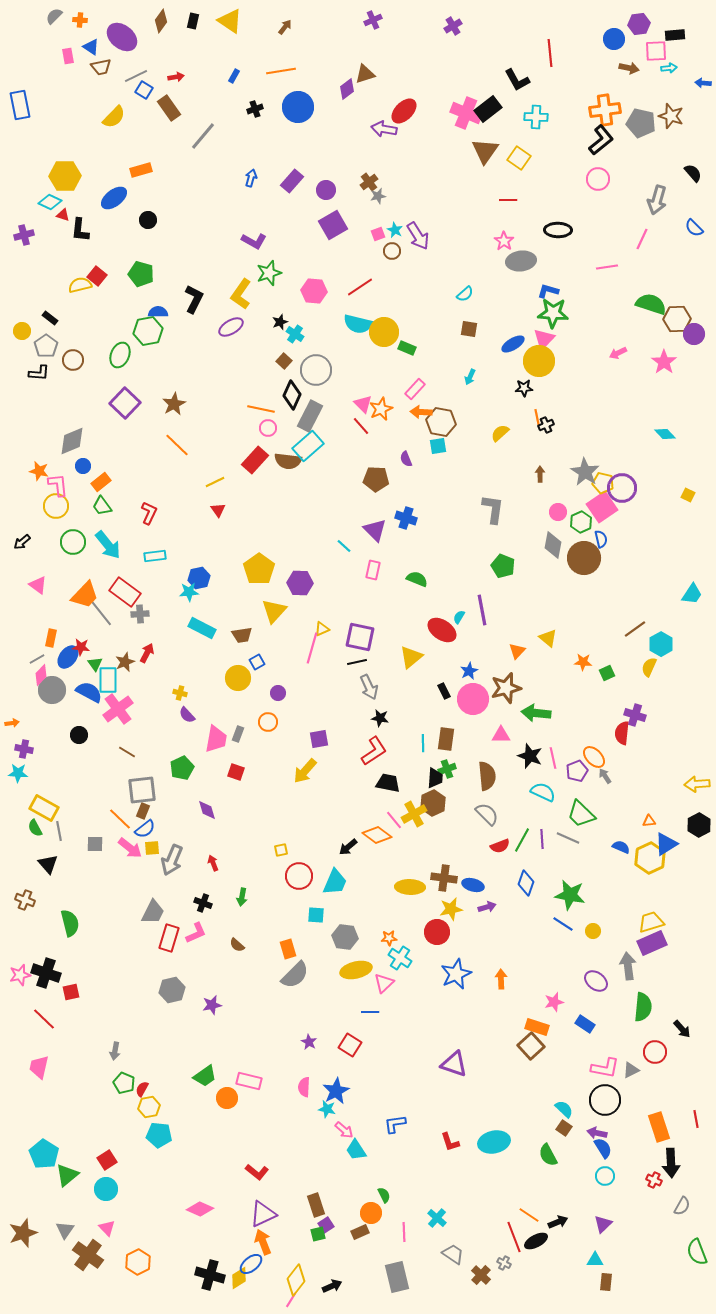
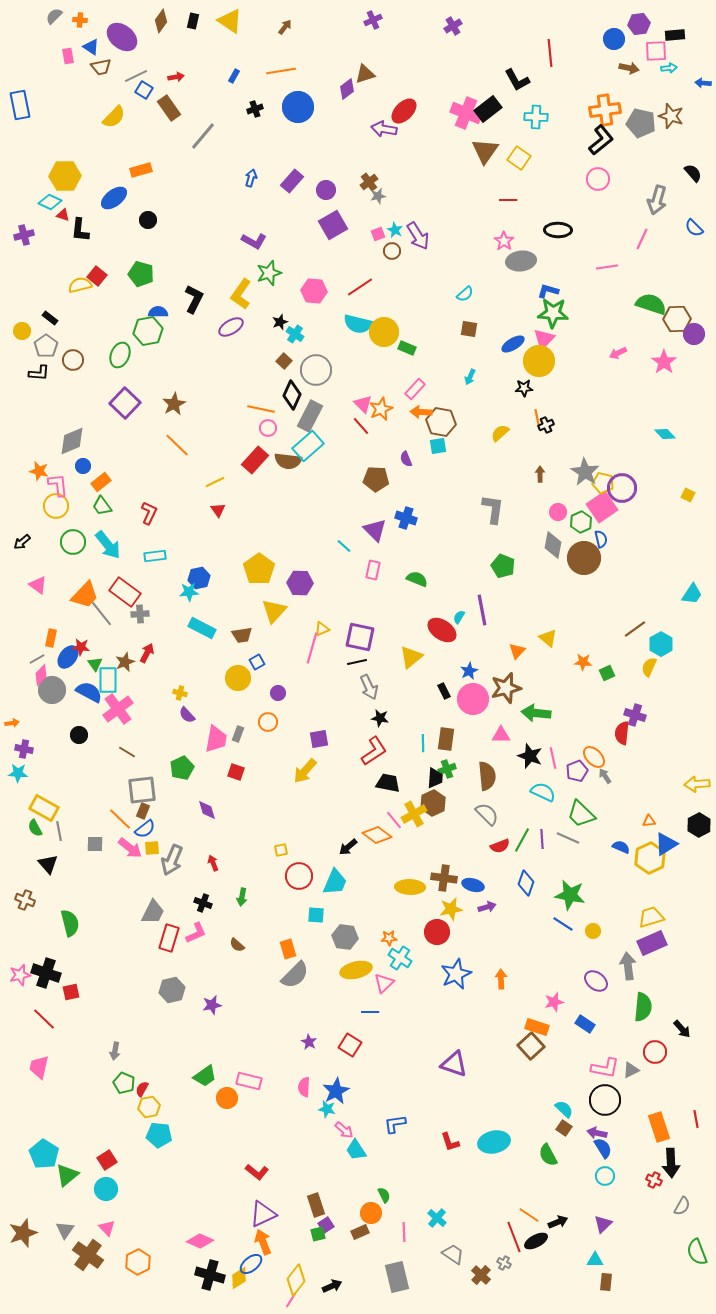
yellow trapezoid at (651, 922): moved 5 px up
pink diamond at (200, 1209): moved 32 px down
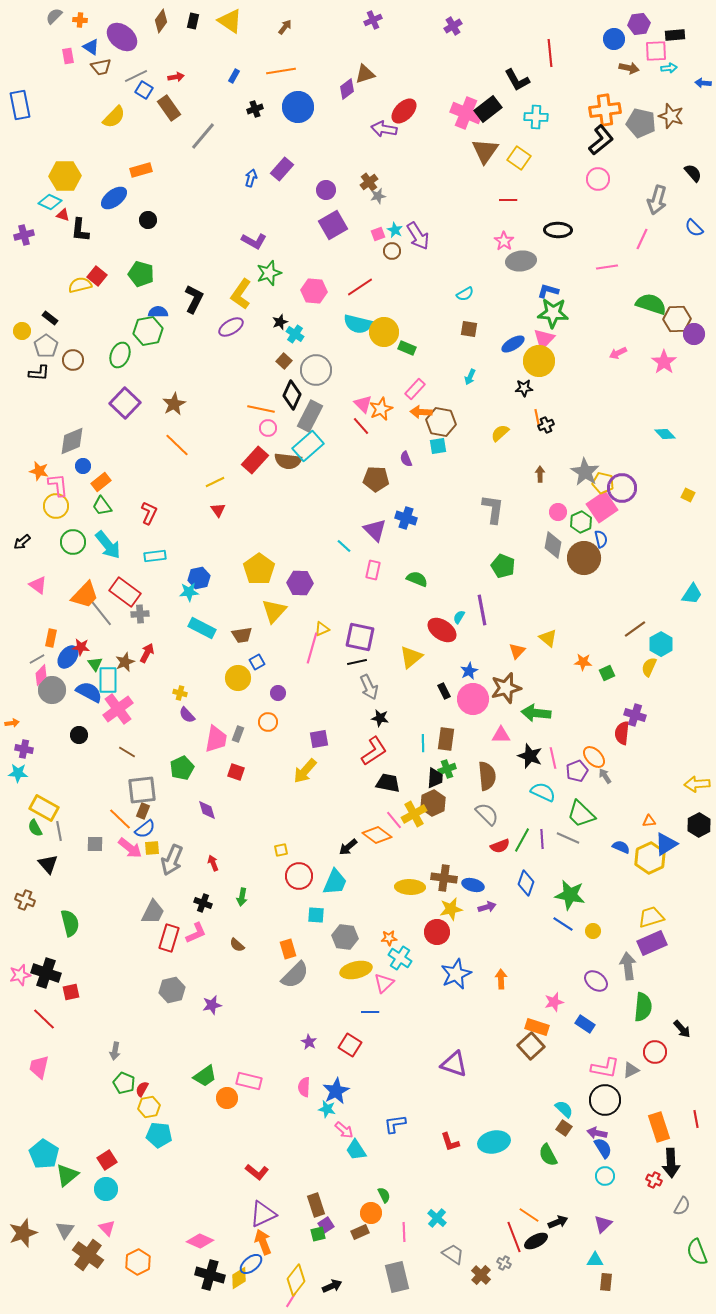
purple rectangle at (292, 181): moved 10 px left, 12 px up
cyan semicircle at (465, 294): rotated 12 degrees clockwise
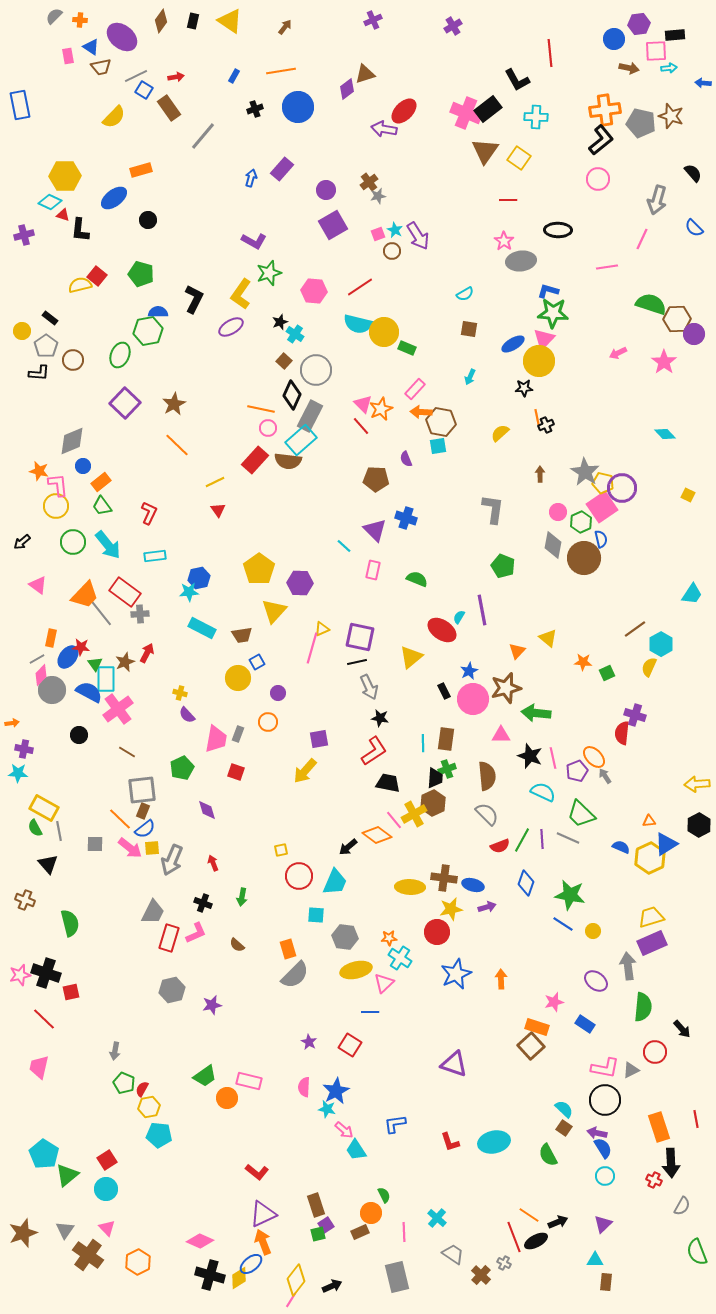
cyan rectangle at (308, 446): moved 7 px left, 6 px up
cyan rectangle at (108, 680): moved 2 px left, 1 px up
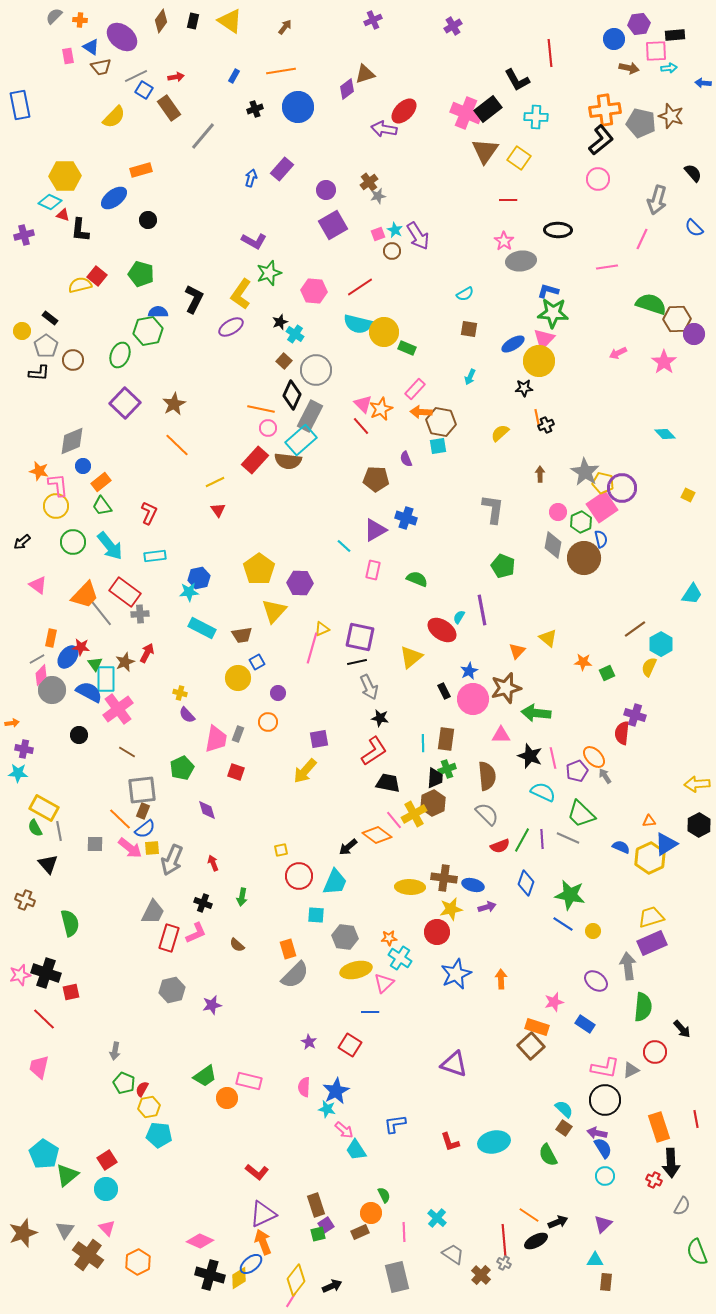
purple triangle at (375, 530): rotated 45 degrees clockwise
cyan arrow at (108, 545): moved 2 px right, 1 px down
red line at (514, 1237): moved 10 px left, 3 px down; rotated 16 degrees clockwise
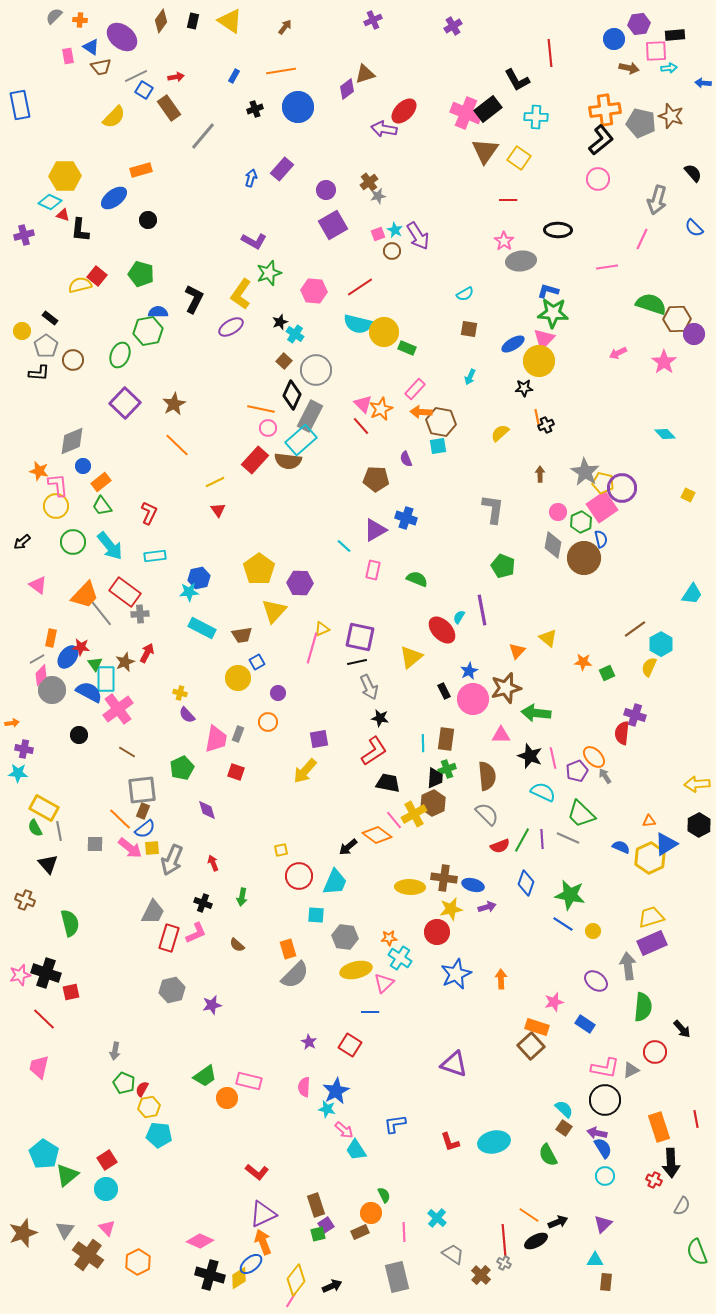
red ellipse at (442, 630): rotated 12 degrees clockwise
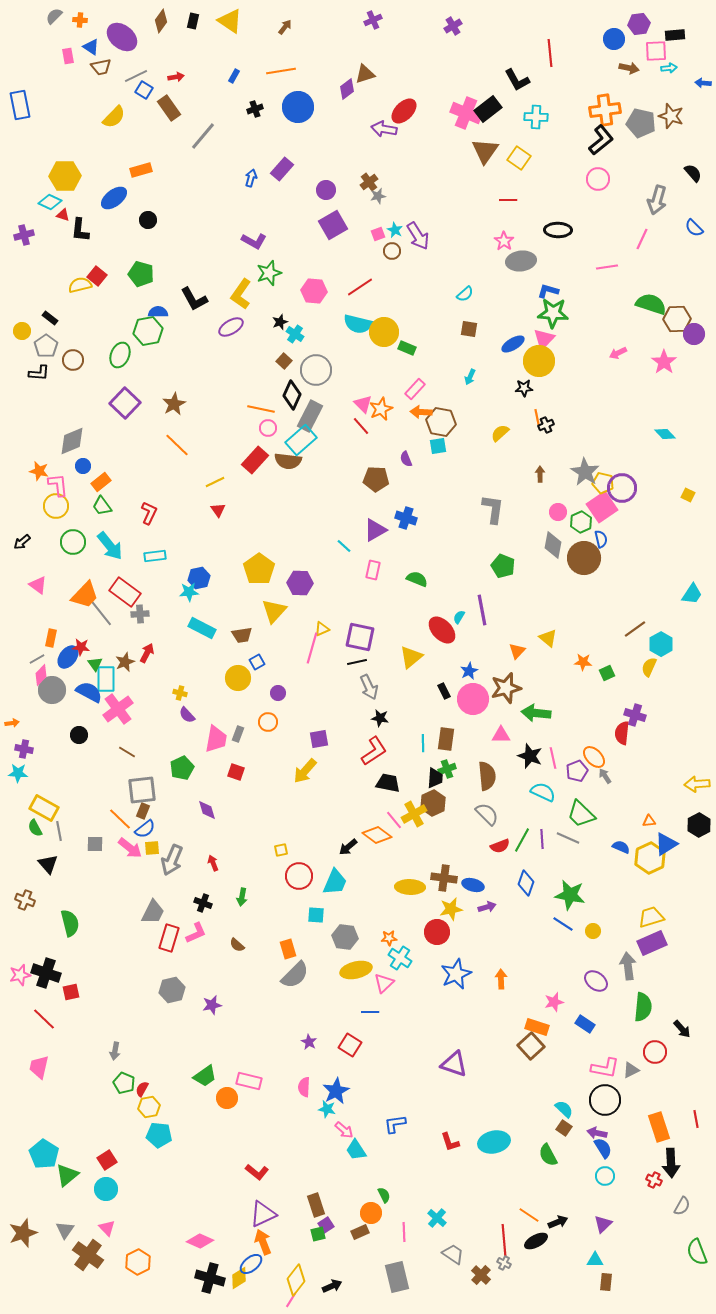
cyan semicircle at (465, 294): rotated 12 degrees counterclockwise
black L-shape at (194, 299): rotated 124 degrees clockwise
black cross at (210, 1275): moved 3 px down
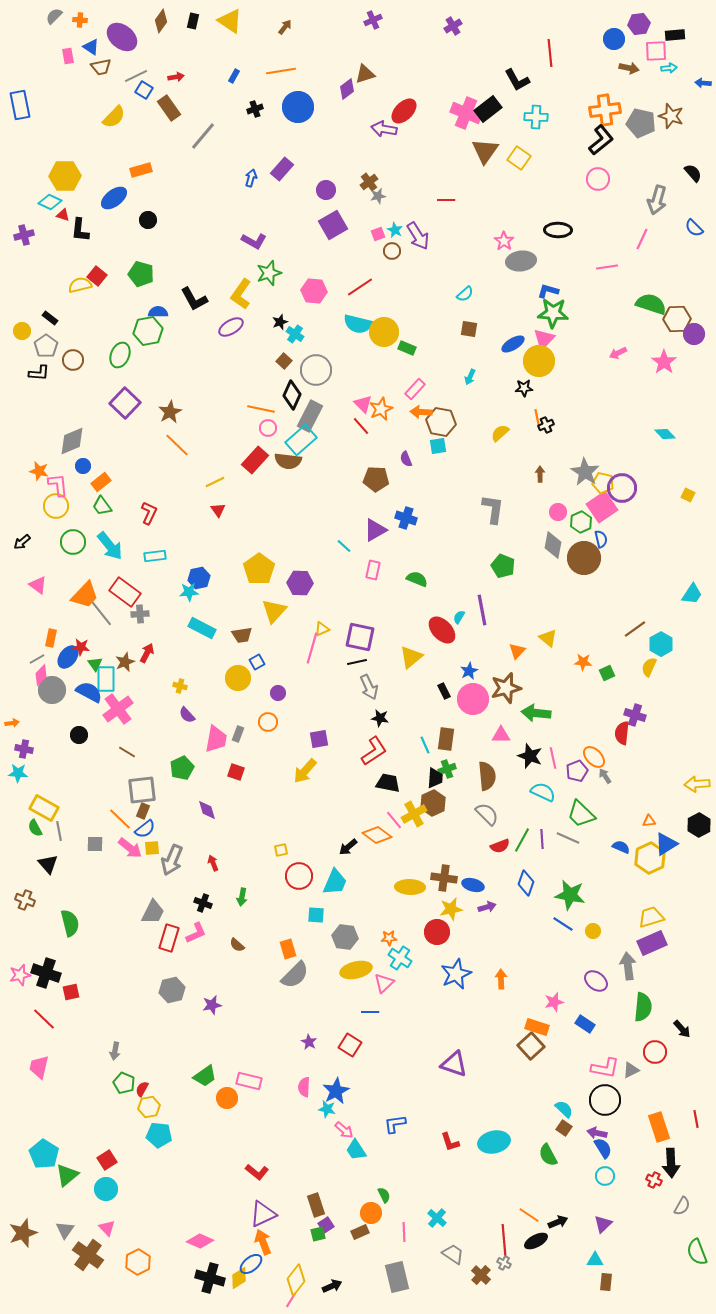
red line at (508, 200): moved 62 px left
brown star at (174, 404): moved 4 px left, 8 px down
yellow cross at (180, 693): moved 7 px up
cyan line at (423, 743): moved 2 px right, 2 px down; rotated 24 degrees counterclockwise
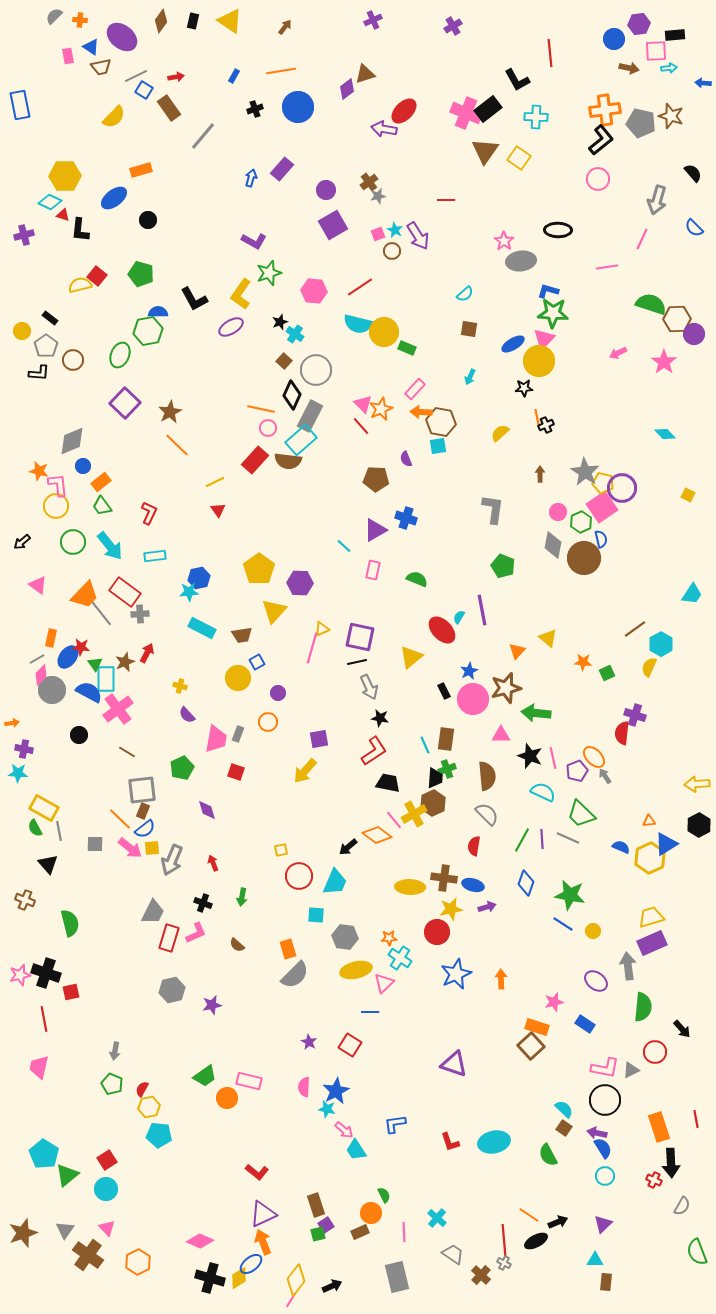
red semicircle at (500, 846): moved 26 px left; rotated 120 degrees clockwise
red line at (44, 1019): rotated 35 degrees clockwise
green pentagon at (124, 1083): moved 12 px left, 1 px down
